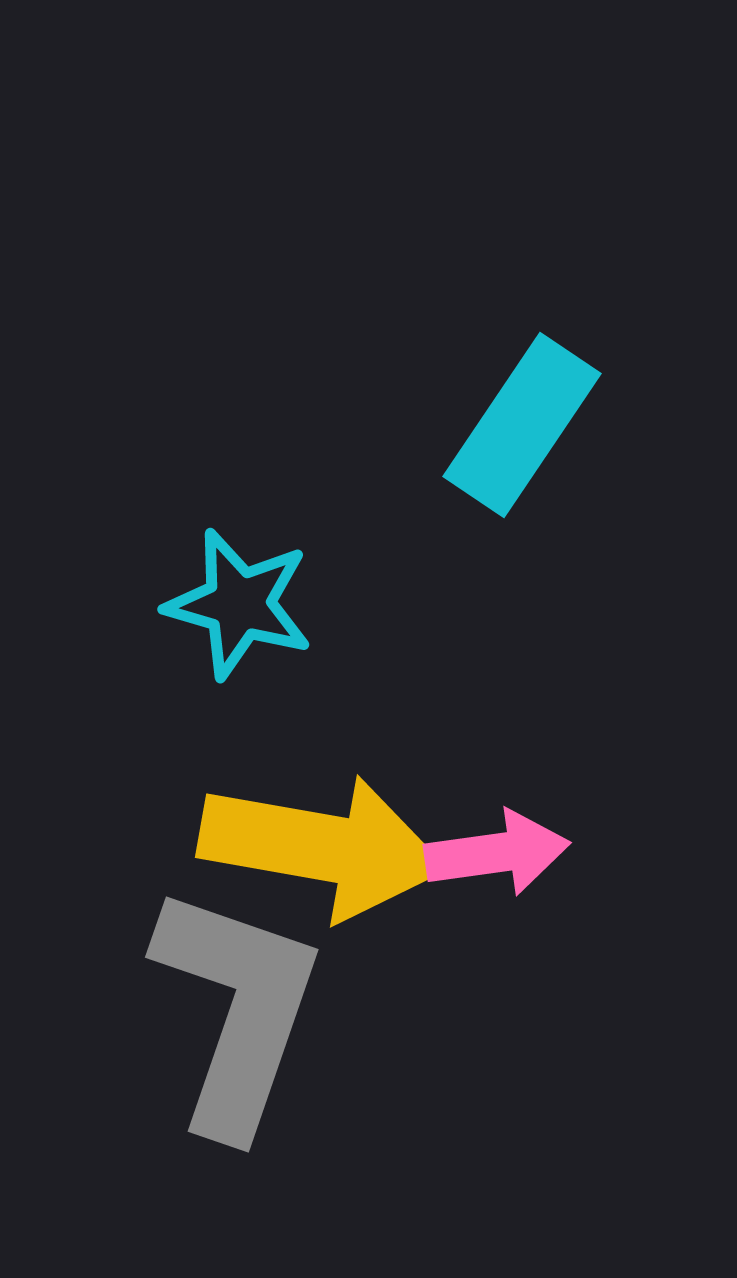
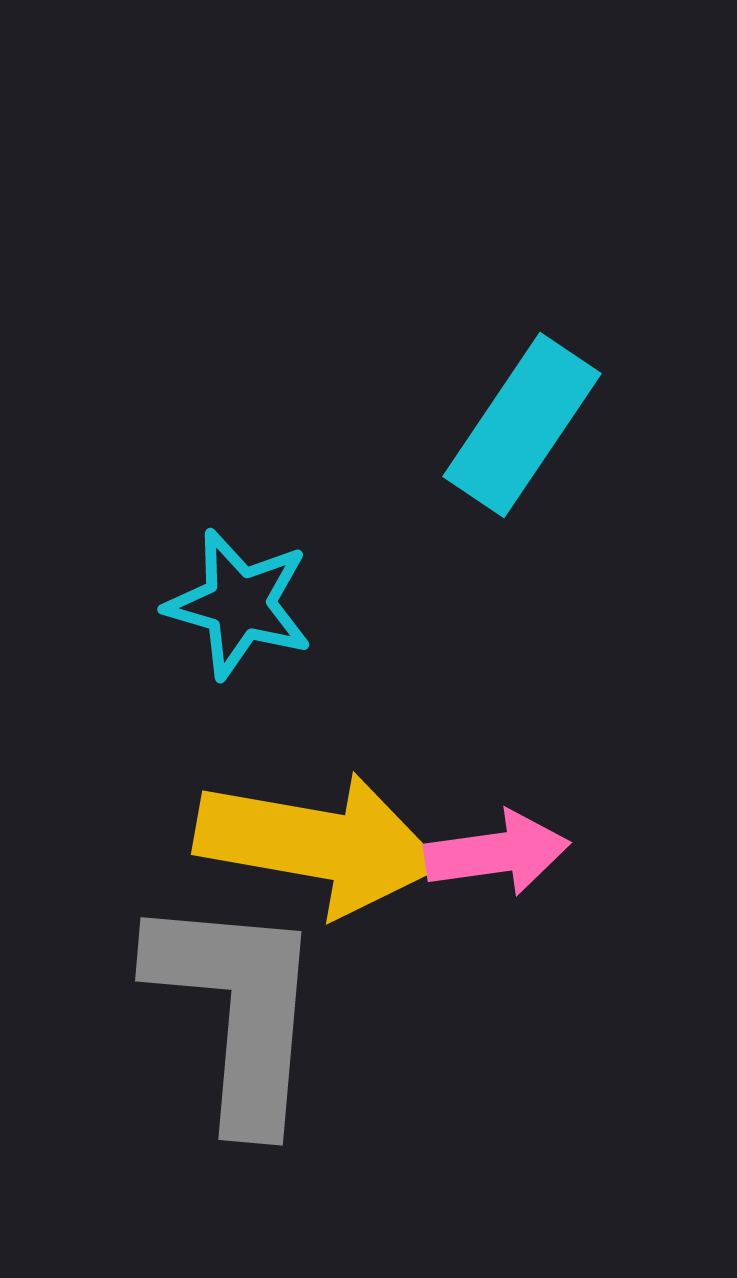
yellow arrow: moved 4 px left, 3 px up
gray L-shape: rotated 14 degrees counterclockwise
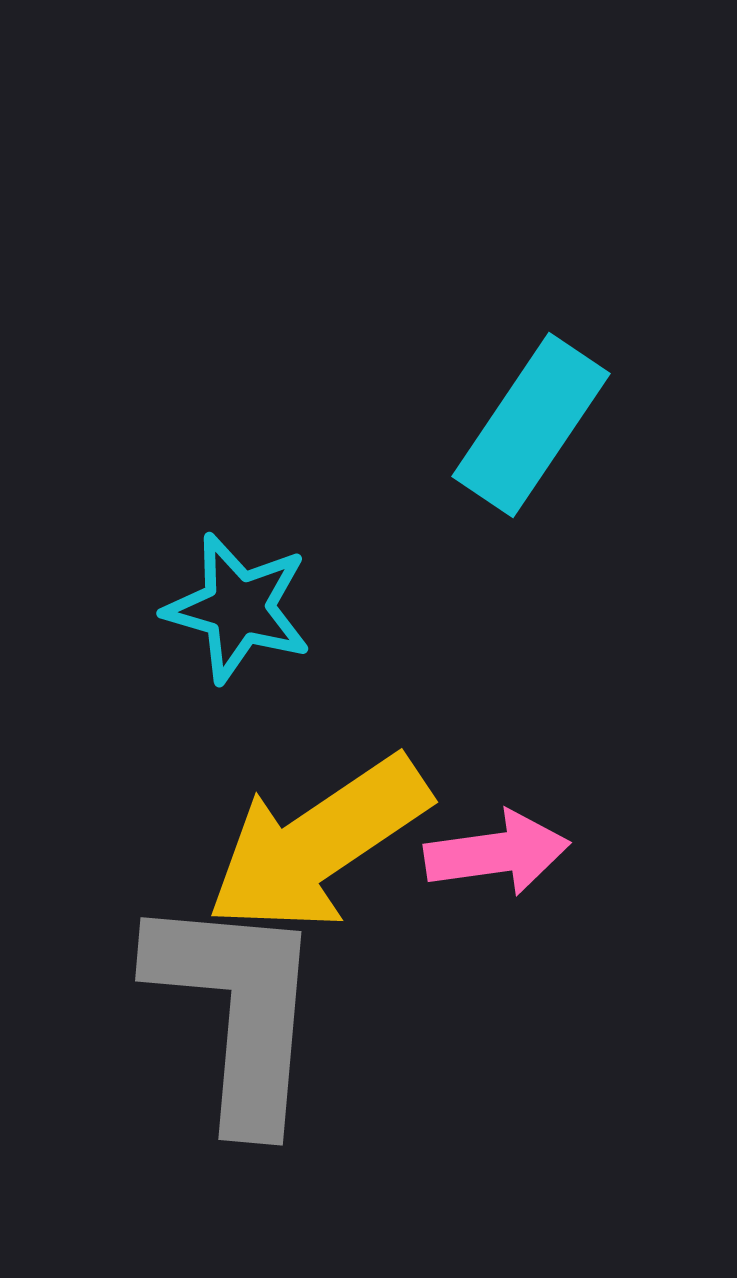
cyan rectangle: moved 9 px right
cyan star: moved 1 px left, 4 px down
yellow arrow: rotated 136 degrees clockwise
